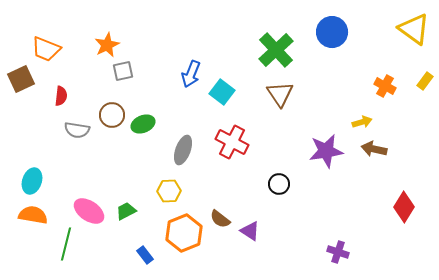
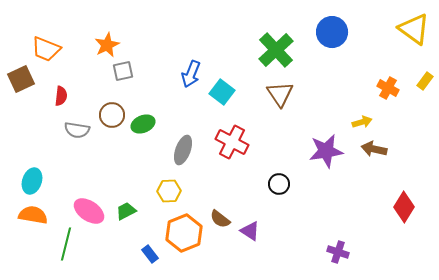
orange cross: moved 3 px right, 2 px down
blue rectangle: moved 5 px right, 1 px up
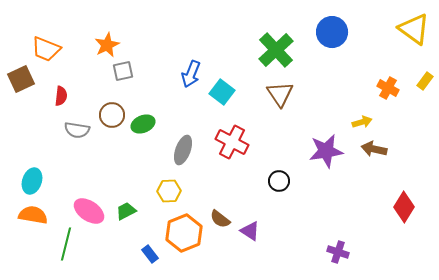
black circle: moved 3 px up
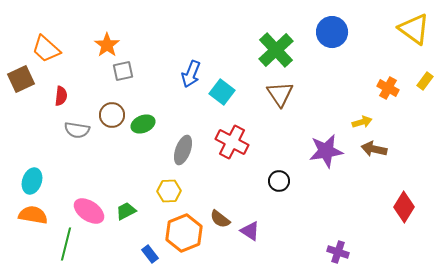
orange star: rotated 10 degrees counterclockwise
orange trapezoid: rotated 20 degrees clockwise
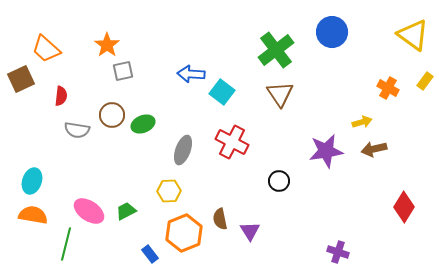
yellow triangle: moved 1 px left, 6 px down
green cross: rotated 6 degrees clockwise
blue arrow: rotated 72 degrees clockwise
brown arrow: rotated 25 degrees counterclockwise
brown semicircle: rotated 40 degrees clockwise
purple triangle: rotated 25 degrees clockwise
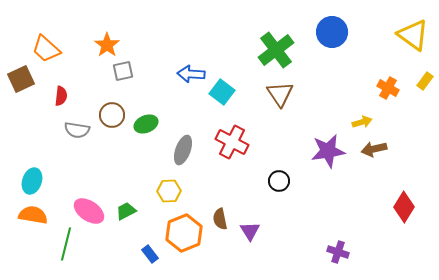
green ellipse: moved 3 px right
purple star: moved 2 px right
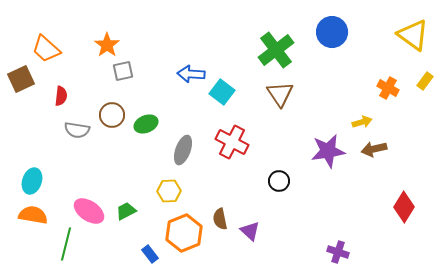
purple triangle: rotated 15 degrees counterclockwise
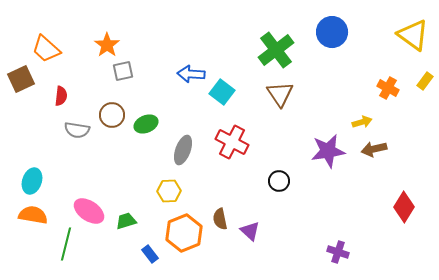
green trapezoid: moved 10 px down; rotated 10 degrees clockwise
